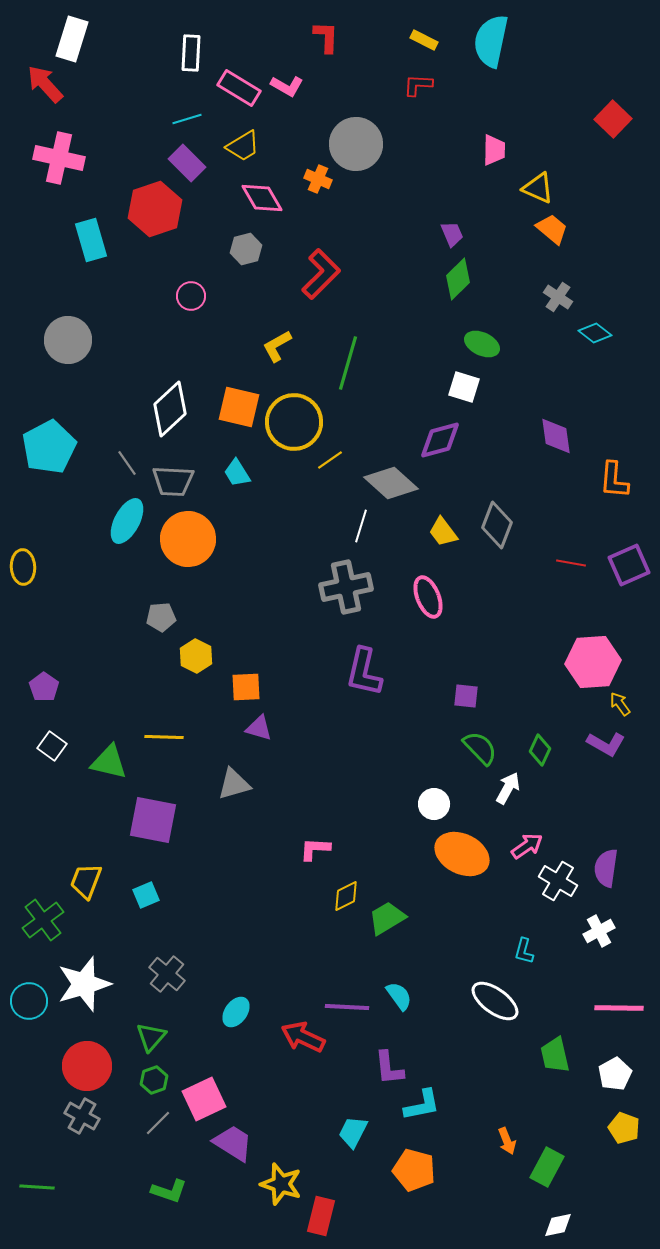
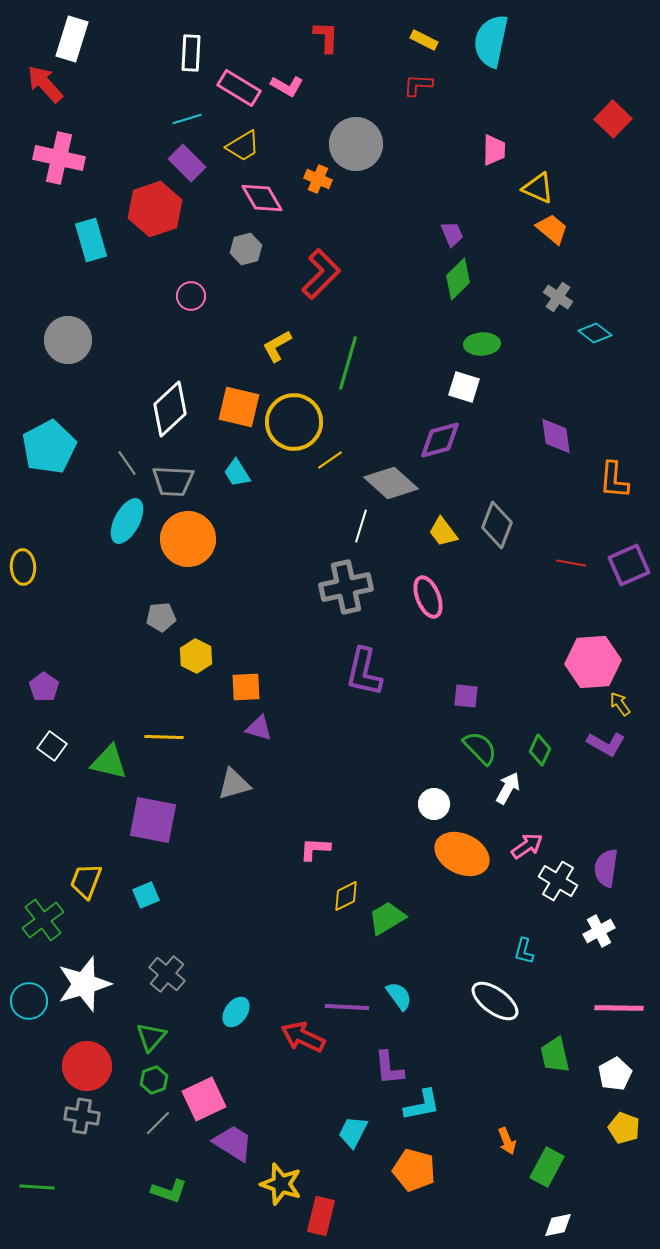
green ellipse at (482, 344): rotated 28 degrees counterclockwise
gray cross at (82, 1116): rotated 20 degrees counterclockwise
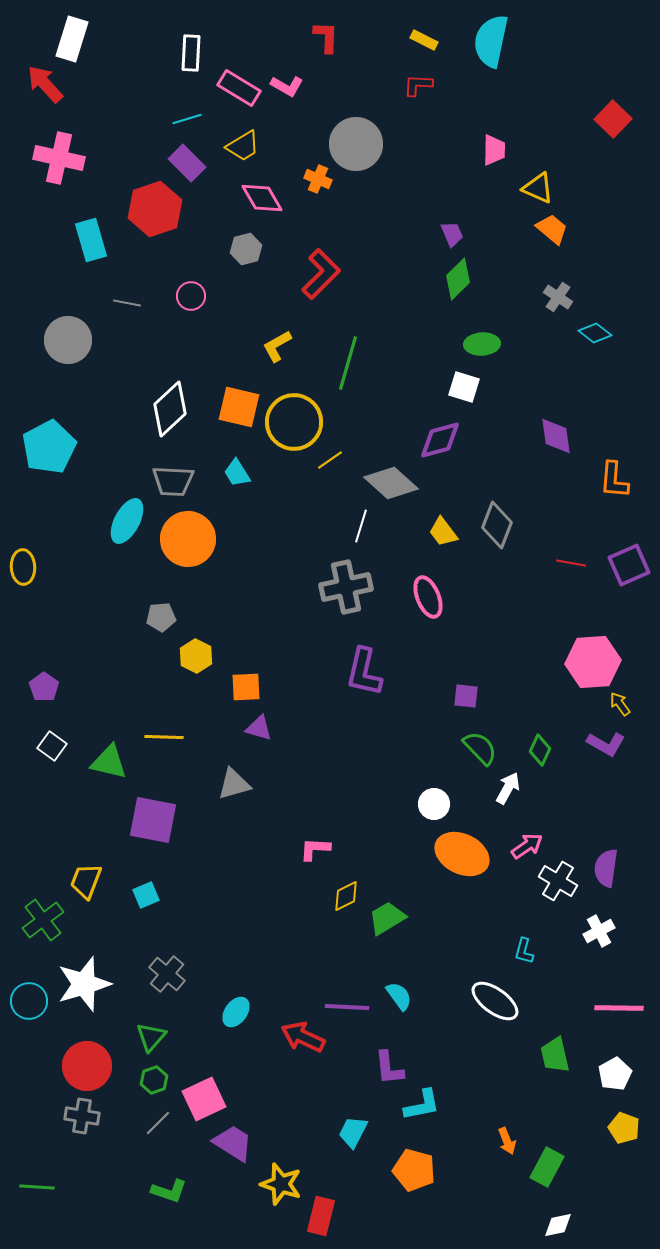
gray line at (127, 463): moved 160 px up; rotated 44 degrees counterclockwise
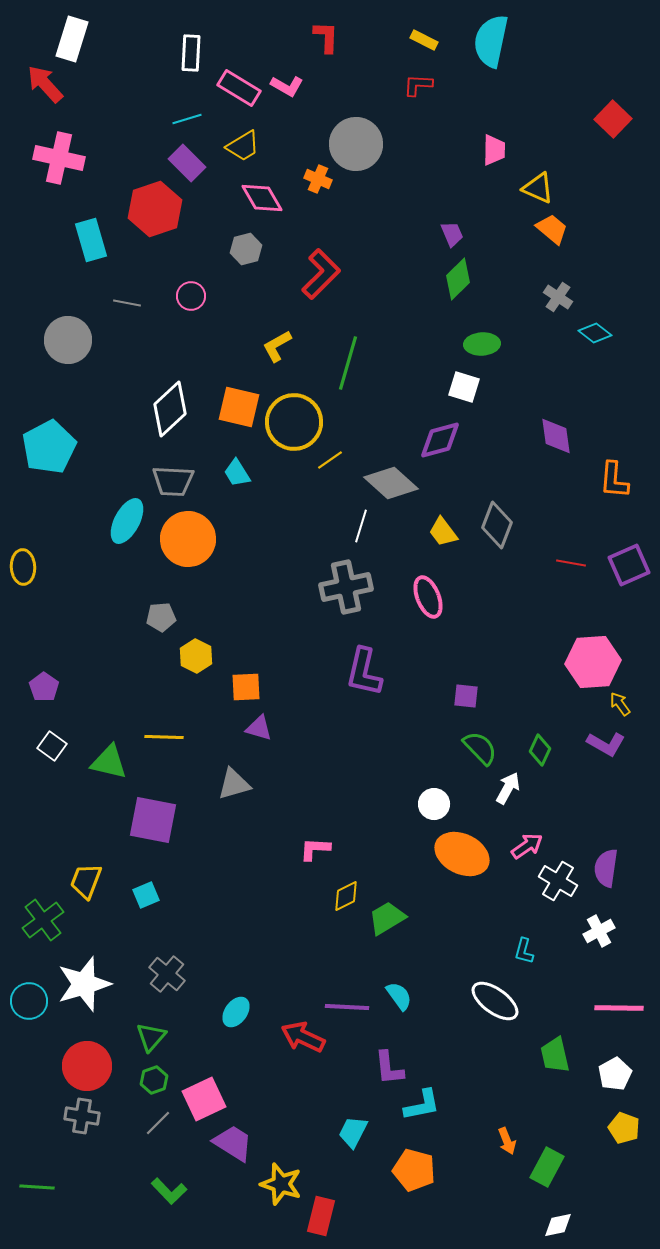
green L-shape at (169, 1191): rotated 27 degrees clockwise
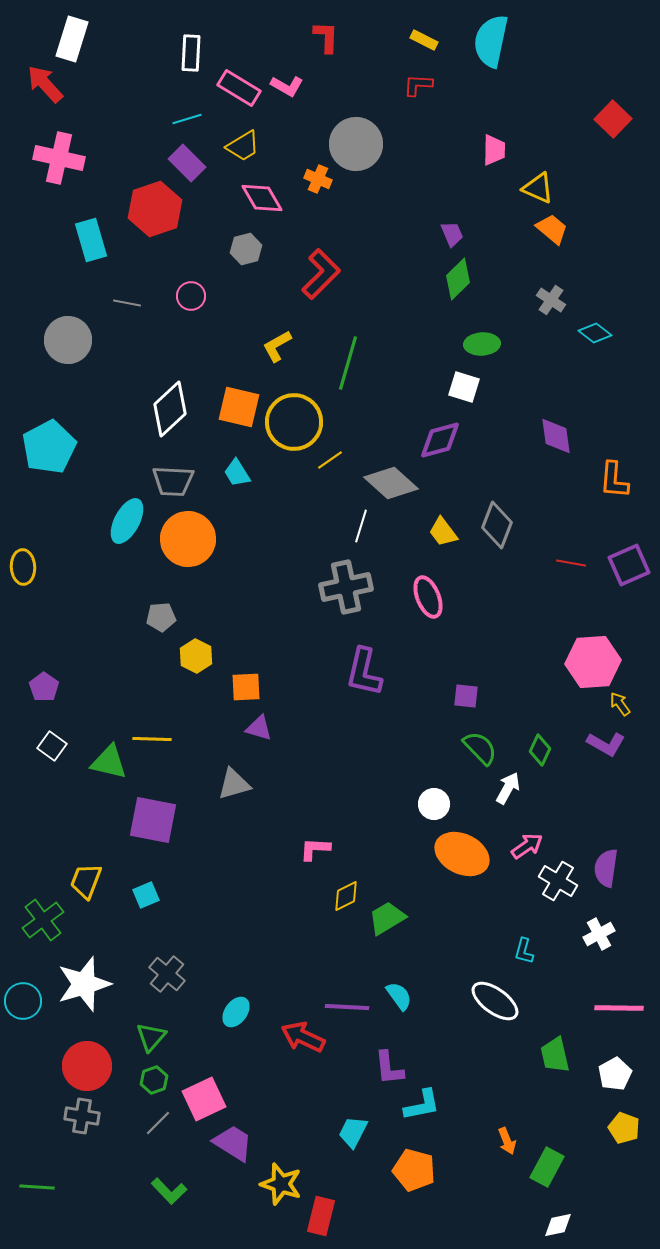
gray cross at (558, 297): moved 7 px left, 3 px down
yellow line at (164, 737): moved 12 px left, 2 px down
white cross at (599, 931): moved 3 px down
cyan circle at (29, 1001): moved 6 px left
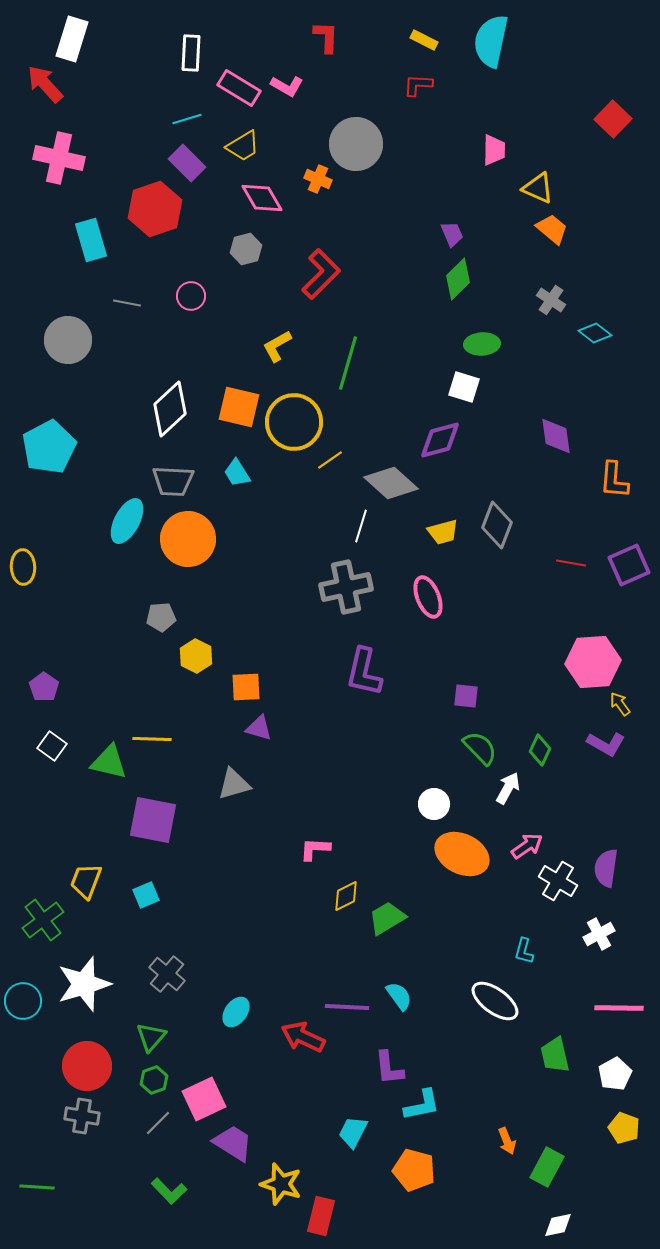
yellow trapezoid at (443, 532): rotated 68 degrees counterclockwise
